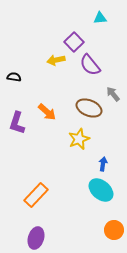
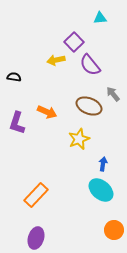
brown ellipse: moved 2 px up
orange arrow: rotated 18 degrees counterclockwise
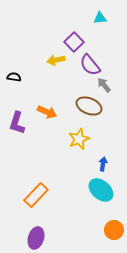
gray arrow: moved 9 px left, 9 px up
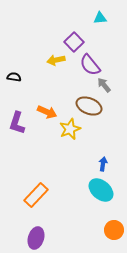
yellow star: moved 9 px left, 10 px up
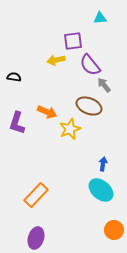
purple square: moved 1 px left, 1 px up; rotated 36 degrees clockwise
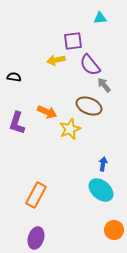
orange rectangle: rotated 15 degrees counterclockwise
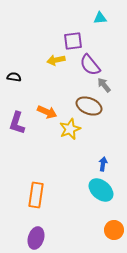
orange rectangle: rotated 20 degrees counterclockwise
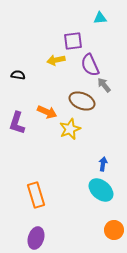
purple semicircle: rotated 15 degrees clockwise
black semicircle: moved 4 px right, 2 px up
brown ellipse: moved 7 px left, 5 px up
orange rectangle: rotated 25 degrees counterclockwise
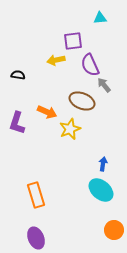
purple ellipse: rotated 40 degrees counterclockwise
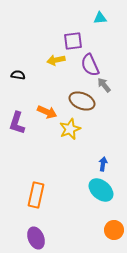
orange rectangle: rotated 30 degrees clockwise
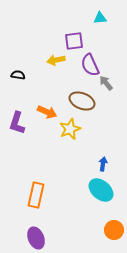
purple square: moved 1 px right
gray arrow: moved 2 px right, 2 px up
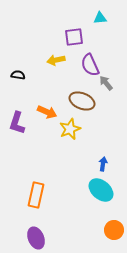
purple square: moved 4 px up
